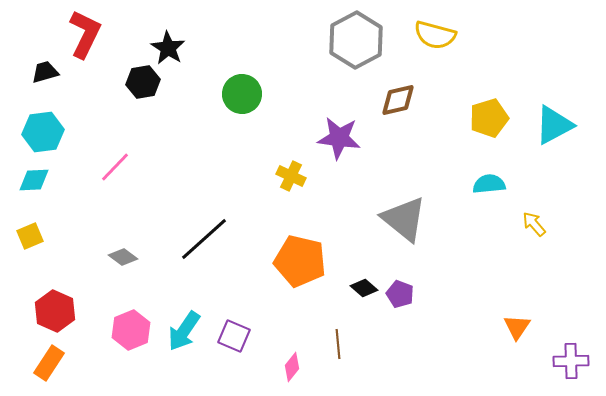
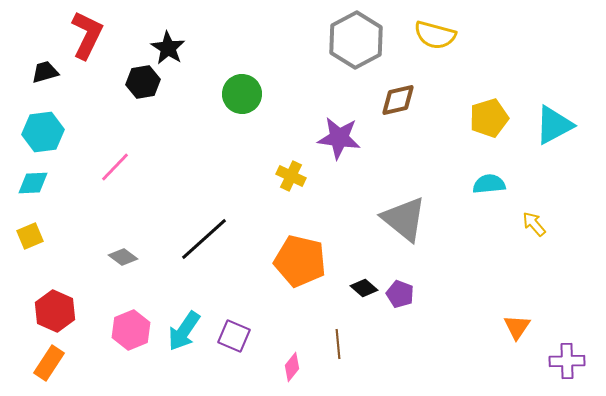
red L-shape: moved 2 px right, 1 px down
cyan diamond: moved 1 px left, 3 px down
purple cross: moved 4 px left
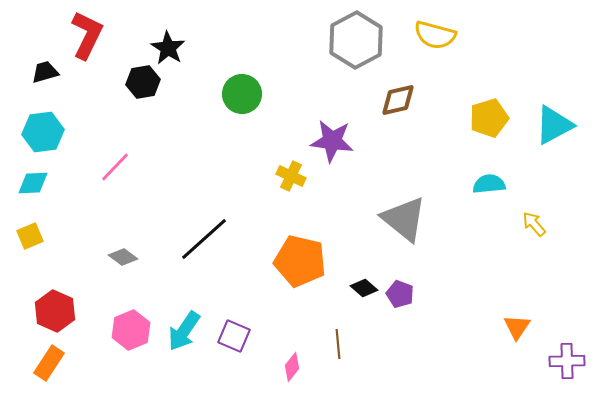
purple star: moved 7 px left, 3 px down
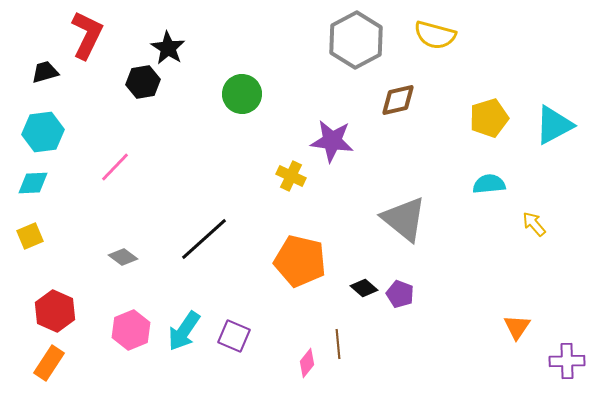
pink diamond: moved 15 px right, 4 px up
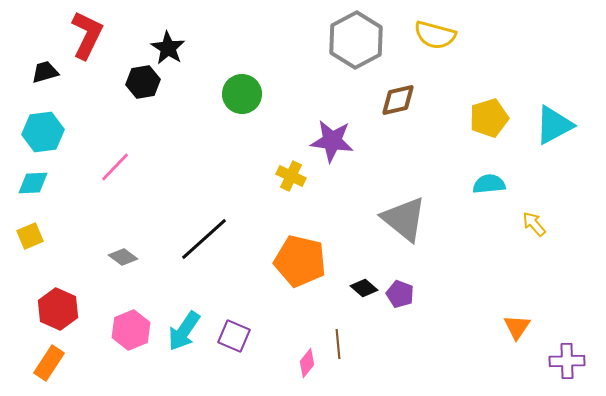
red hexagon: moved 3 px right, 2 px up
